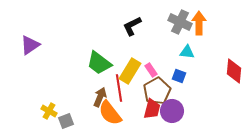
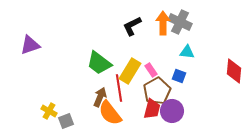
orange arrow: moved 36 px left
purple triangle: rotated 15 degrees clockwise
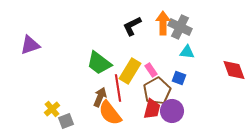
gray cross: moved 5 px down
red diamond: moved 1 px up; rotated 25 degrees counterclockwise
blue square: moved 2 px down
red line: moved 1 px left
yellow cross: moved 3 px right, 2 px up; rotated 21 degrees clockwise
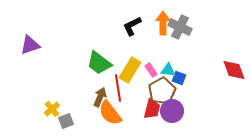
cyan triangle: moved 19 px left, 18 px down
yellow rectangle: moved 1 px up
brown pentagon: moved 5 px right
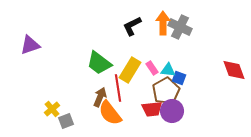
pink rectangle: moved 1 px right, 2 px up
brown pentagon: moved 4 px right
red trapezoid: rotated 70 degrees clockwise
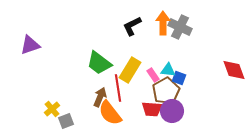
pink rectangle: moved 1 px right, 7 px down
red trapezoid: rotated 10 degrees clockwise
